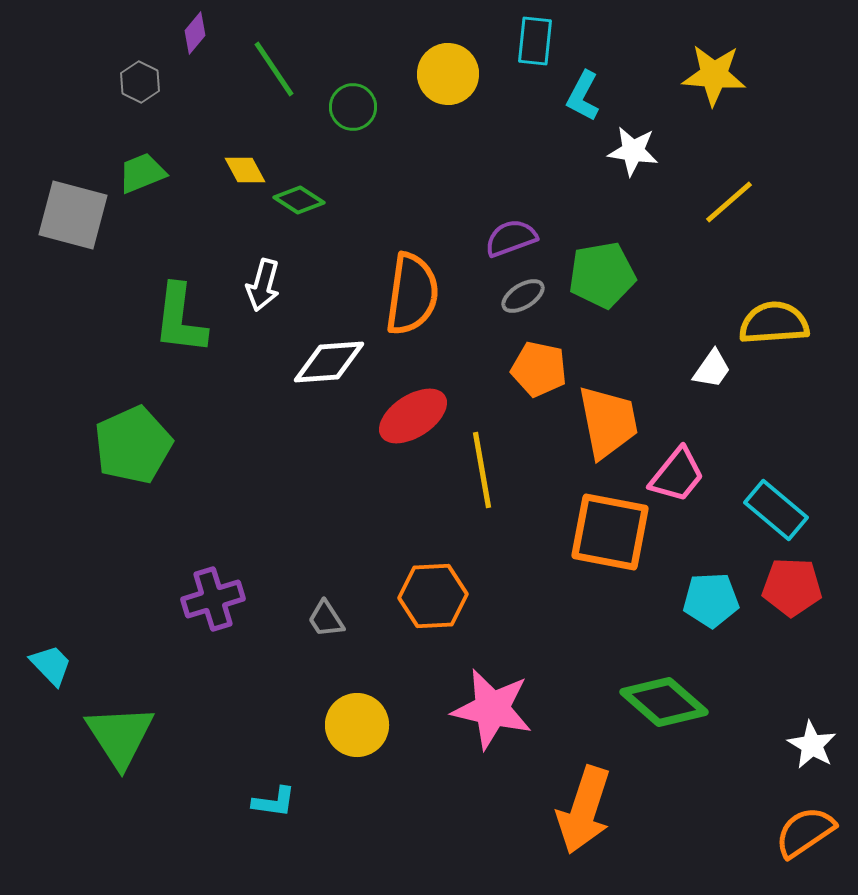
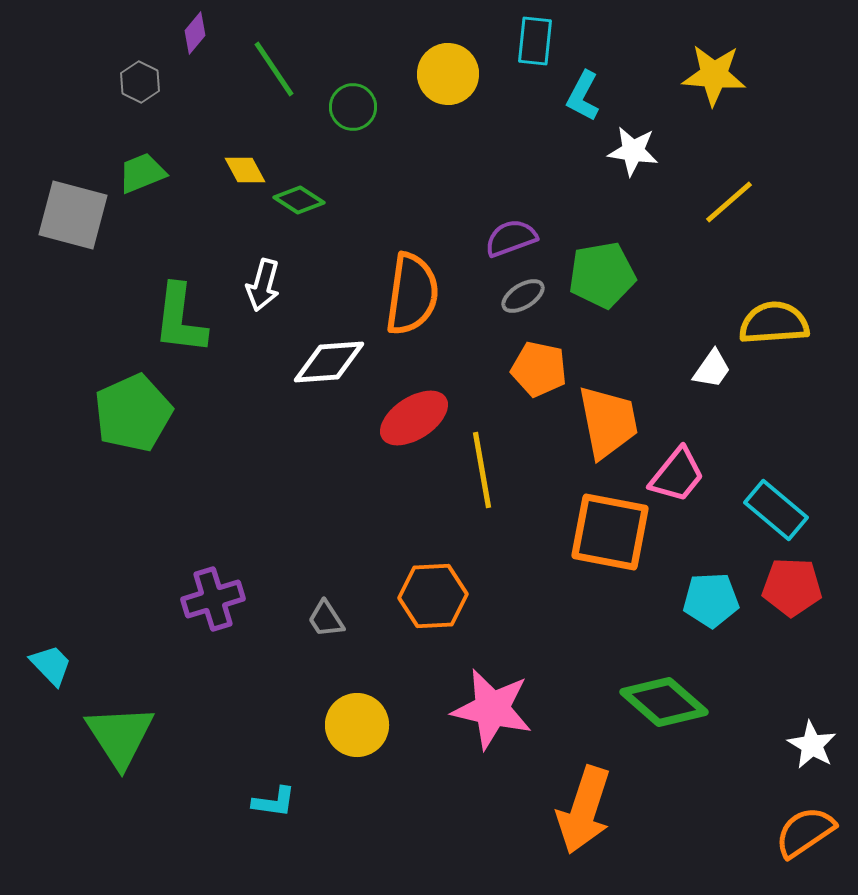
red ellipse at (413, 416): moved 1 px right, 2 px down
green pentagon at (133, 445): moved 32 px up
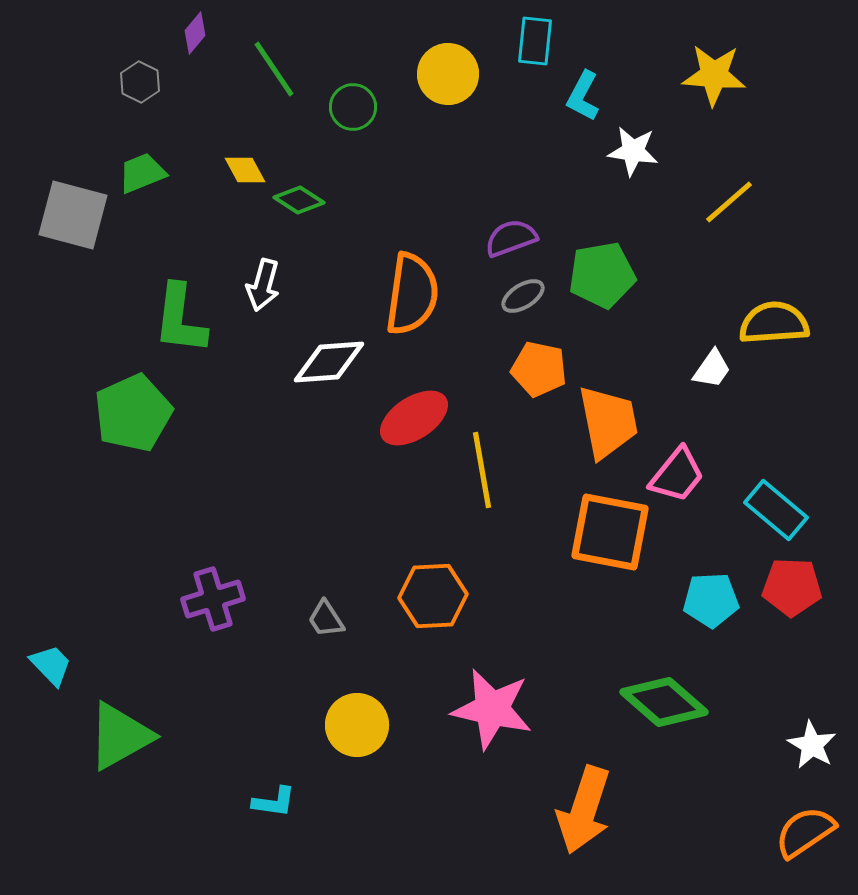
green triangle at (120, 736): rotated 34 degrees clockwise
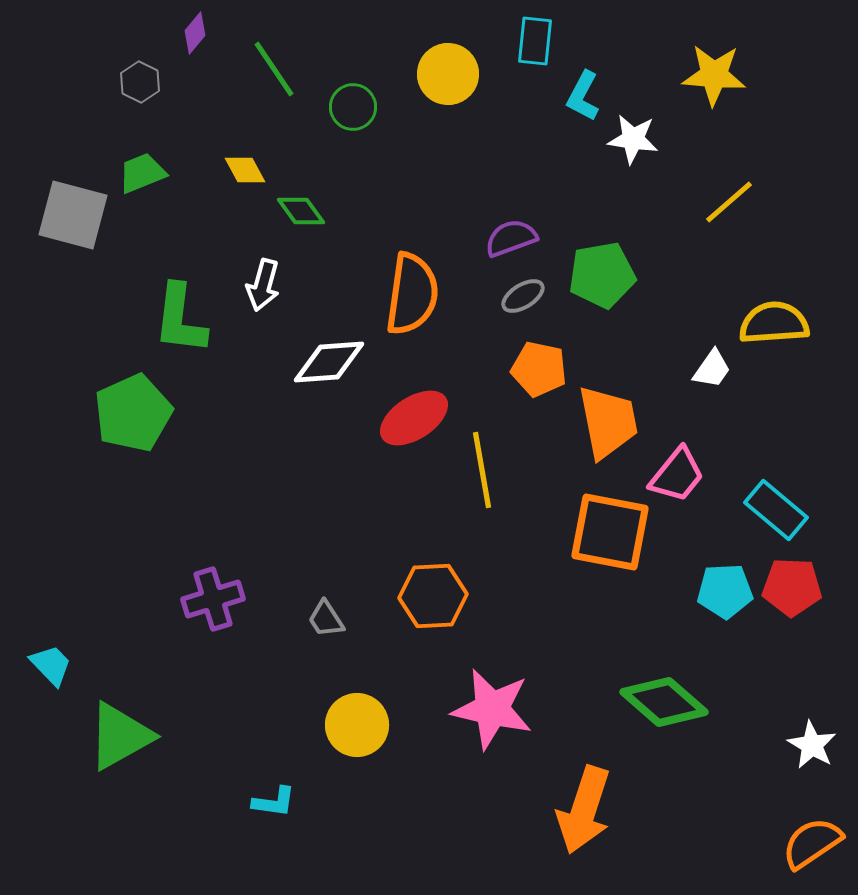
white star at (633, 151): moved 12 px up
green diamond at (299, 200): moved 2 px right, 11 px down; rotated 21 degrees clockwise
cyan pentagon at (711, 600): moved 14 px right, 9 px up
orange semicircle at (805, 832): moved 7 px right, 11 px down
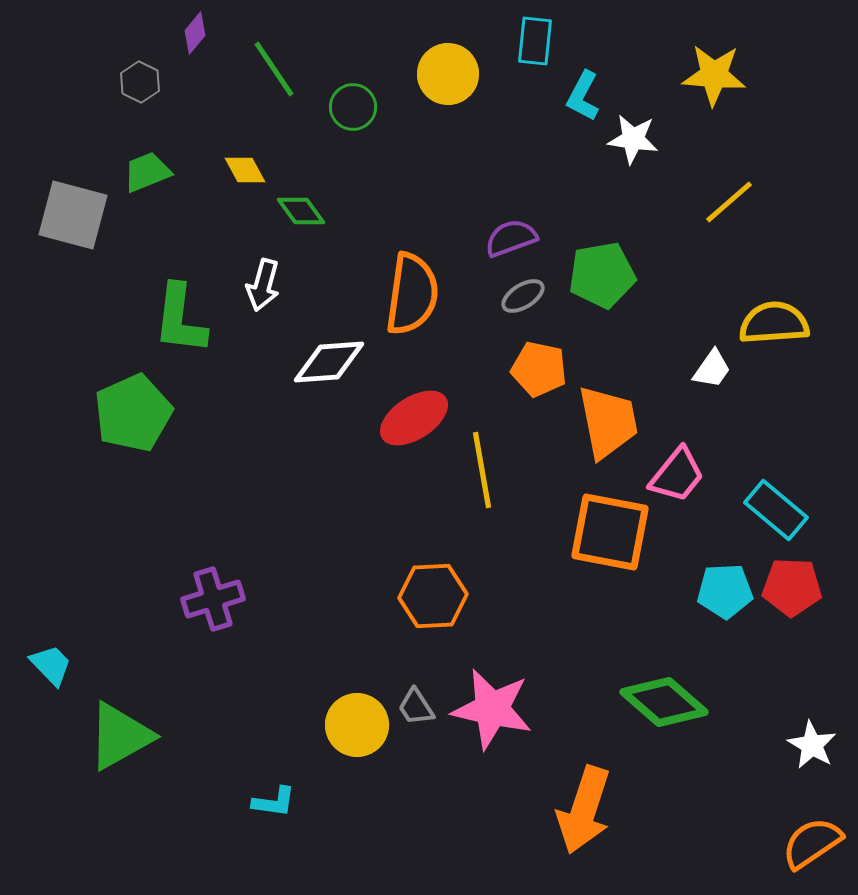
green trapezoid at (142, 173): moved 5 px right, 1 px up
gray trapezoid at (326, 619): moved 90 px right, 88 px down
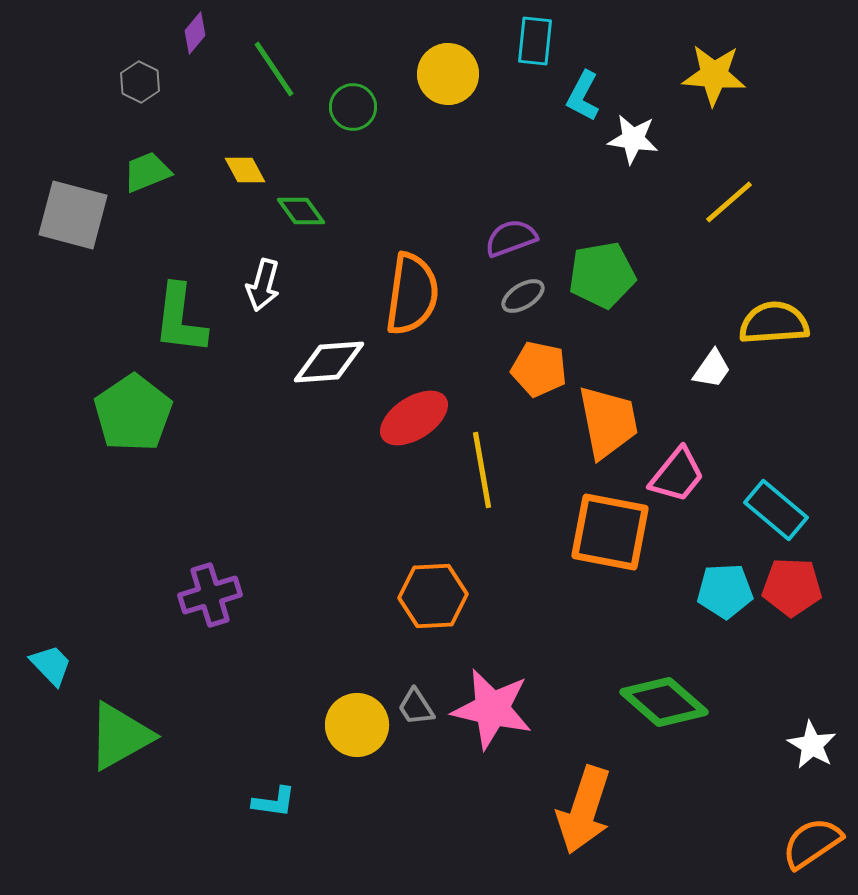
green pentagon at (133, 413): rotated 10 degrees counterclockwise
purple cross at (213, 599): moved 3 px left, 4 px up
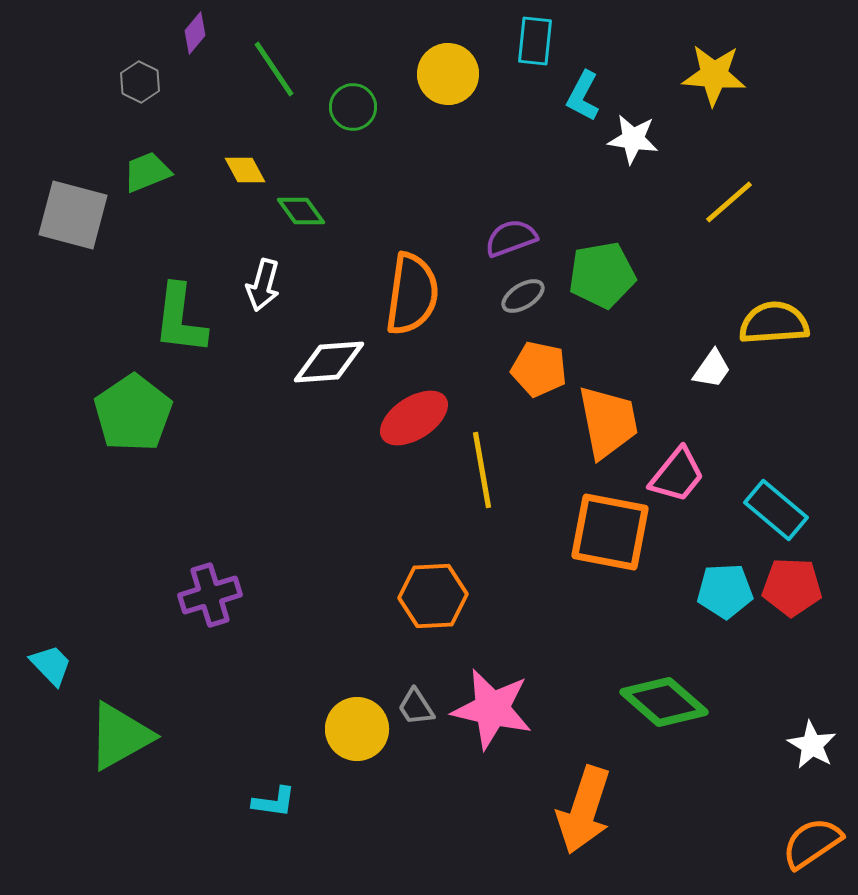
yellow circle at (357, 725): moved 4 px down
